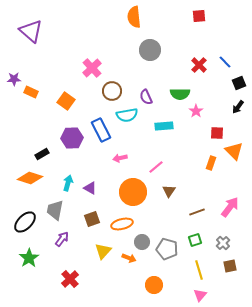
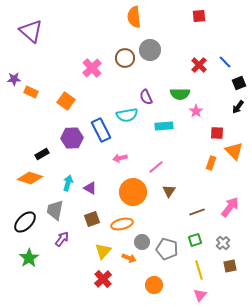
brown circle at (112, 91): moved 13 px right, 33 px up
red cross at (70, 279): moved 33 px right
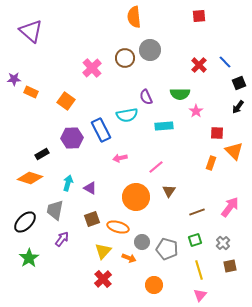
orange circle at (133, 192): moved 3 px right, 5 px down
orange ellipse at (122, 224): moved 4 px left, 3 px down; rotated 30 degrees clockwise
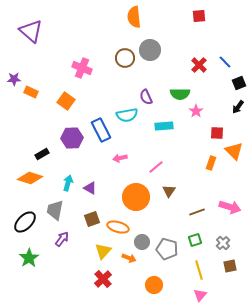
pink cross at (92, 68): moved 10 px left; rotated 24 degrees counterclockwise
pink arrow at (230, 207): rotated 70 degrees clockwise
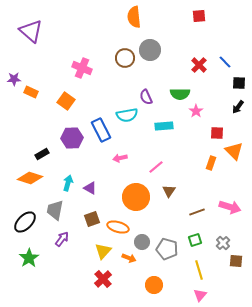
black square at (239, 83): rotated 24 degrees clockwise
brown square at (230, 266): moved 6 px right, 5 px up; rotated 16 degrees clockwise
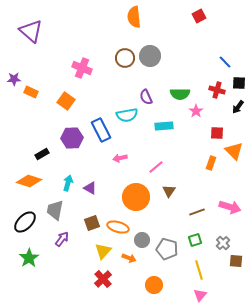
red square at (199, 16): rotated 24 degrees counterclockwise
gray circle at (150, 50): moved 6 px down
red cross at (199, 65): moved 18 px right, 25 px down; rotated 28 degrees counterclockwise
orange diamond at (30, 178): moved 1 px left, 3 px down
brown square at (92, 219): moved 4 px down
gray circle at (142, 242): moved 2 px up
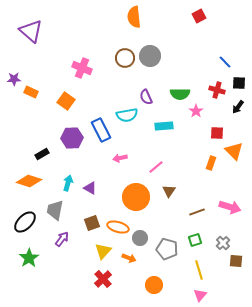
gray circle at (142, 240): moved 2 px left, 2 px up
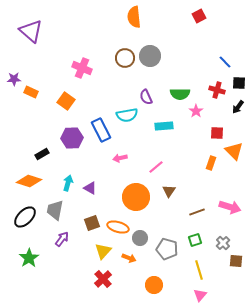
black ellipse at (25, 222): moved 5 px up
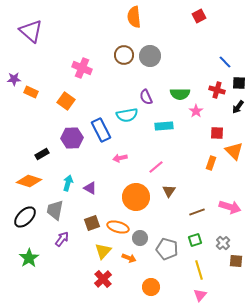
brown circle at (125, 58): moved 1 px left, 3 px up
orange circle at (154, 285): moved 3 px left, 2 px down
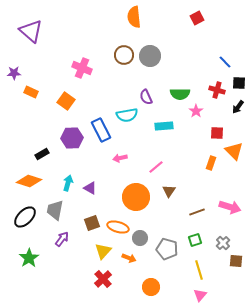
red square at (199, 16): moved 2 px left, 2 px down
purple star at (14, 79): moved 6 px up
